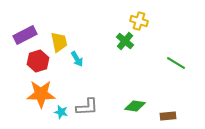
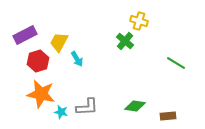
yellow trapezoid: rotated 140 degrees counterclockwise
orange star: rotated 12 degrees clockwise
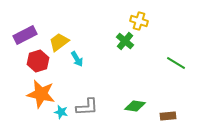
yellow trapezoid: rotated 25 degrees clockwise
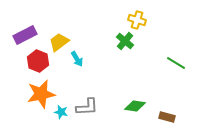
yellow cross: moved 2 px left, 1 px up
red hexagon: rotated 20 degrees counterclockwise
orange star: rotated 24 degrees counterclockwise
brown rectangle: moved 1 px left, 1 px down; rotated 21 degrees clockwise
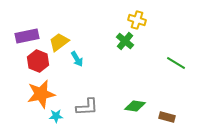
purple rectangle: moved 2 px right, 1 px down; rotated 15 degrees clockwise
cyan star: moved 5 px left, 4 px down; rotated 16 degrees counterclockwise
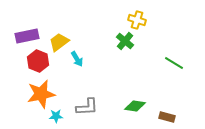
green line: moved 2 px left
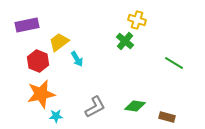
purple rectangle: moved 11 px up
gray L-shape: moved 8 px right; rotated 25 degrees counterclockwise
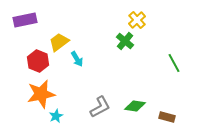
yellow cross: rotated 30 degrees clockwise
purple rectangle: moved 2 px left, 5 px up
green line: rotated 30 degrees clockwise
gray L-shape: moved 5 px right
cyan star: rotated 24 degrees counterclockwise
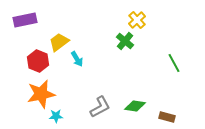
cyan star: rotated 24 degrees clockwise
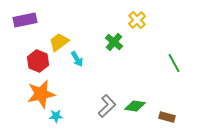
green cross: moved 11 px left, 1 px down
gray L-shape: moved 7 px right, 1 px up; rotated 15 degrees counterclockwise
